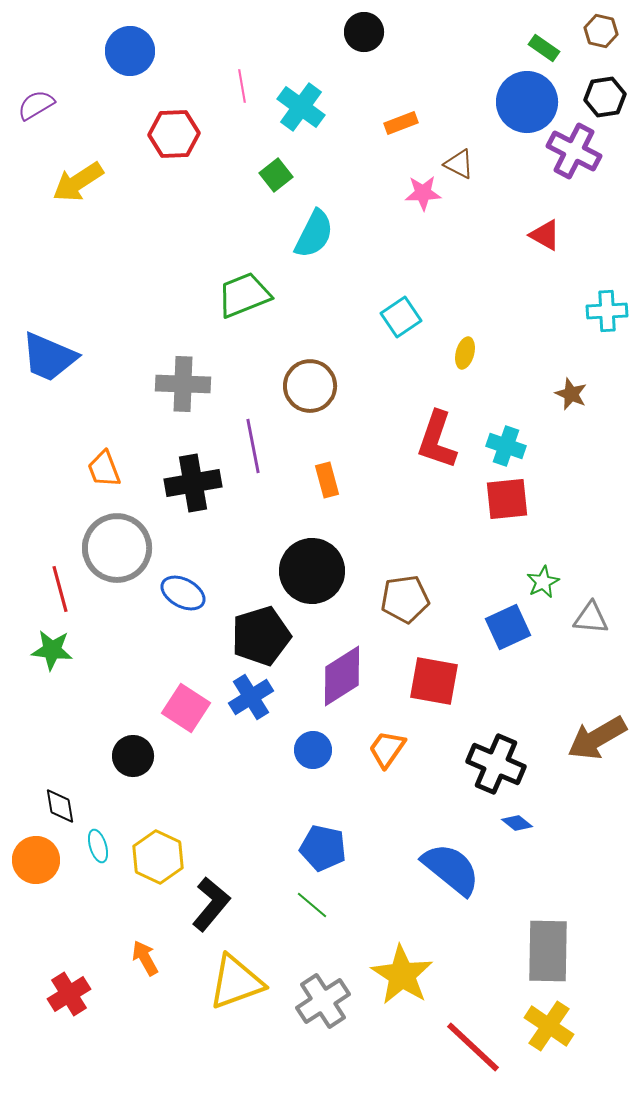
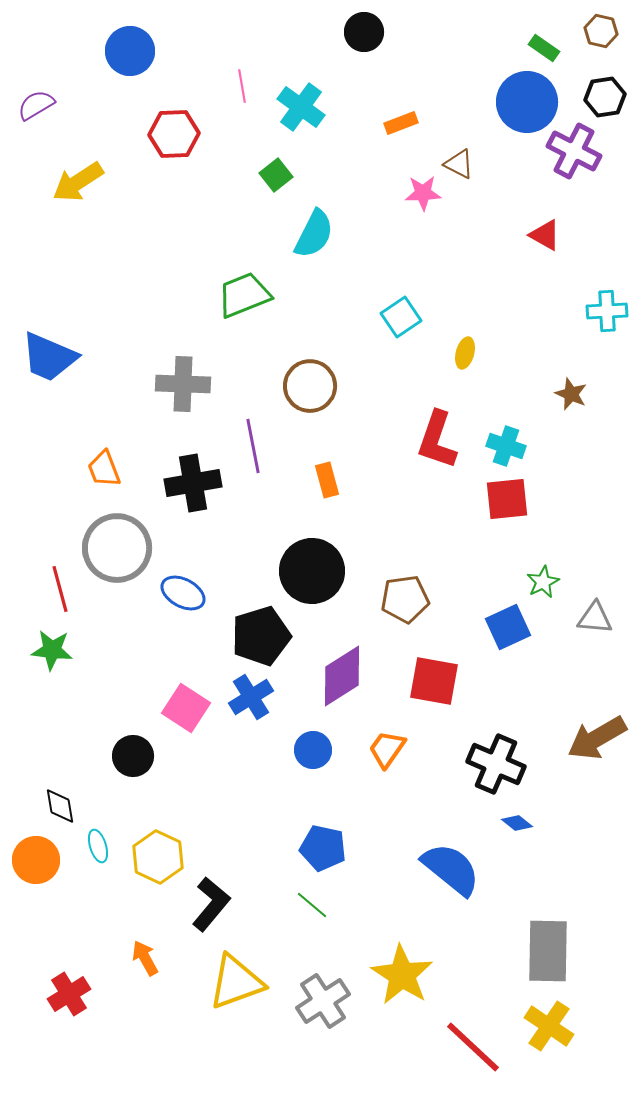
gray triangle at (591, 618): moved 4 px right
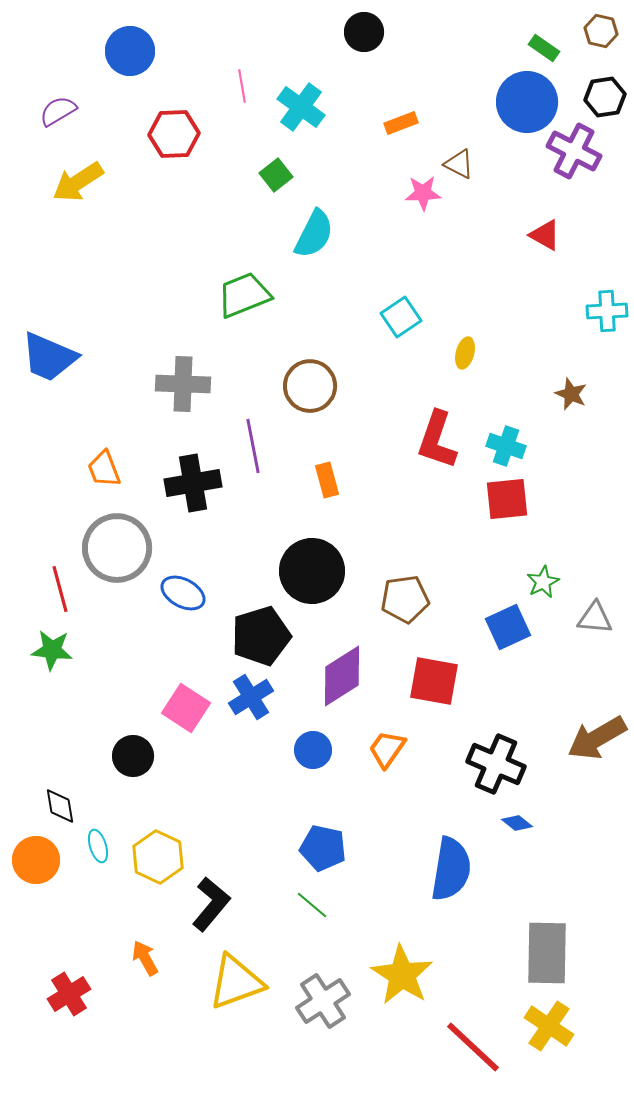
purple semicircle at (36, 105): moved 22 px right, 6 px down
blue semicircle at (451, 869): rotated 60 degrees clockwise
gray rectangle at (548, 951): moved 1 px left, 2 px down
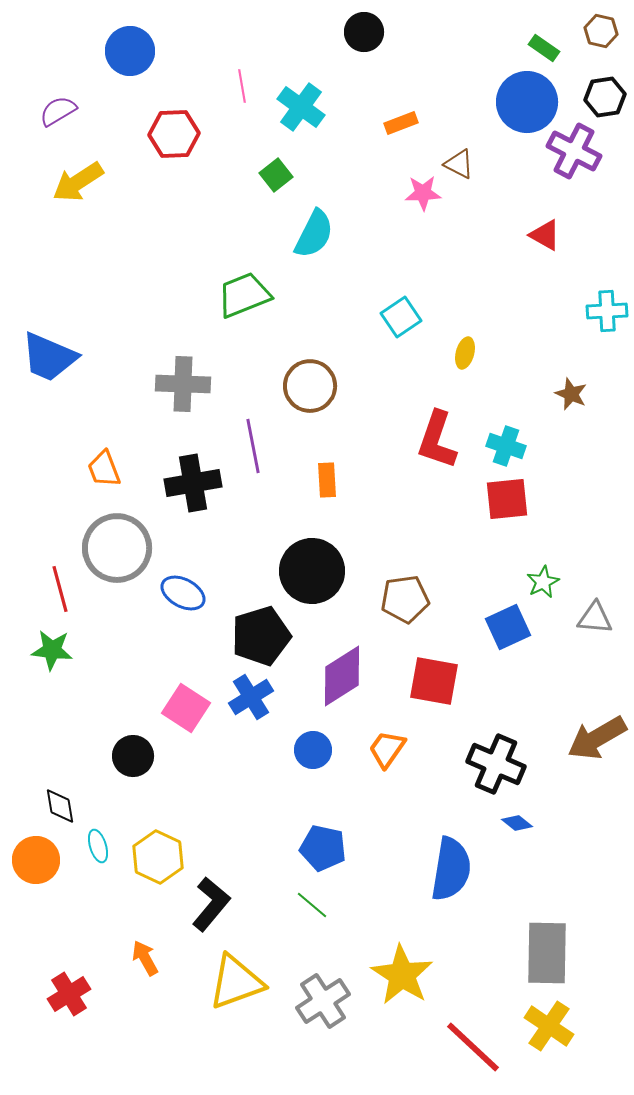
orange rectangle at (327, 480): rotated 12 degrees clockwise
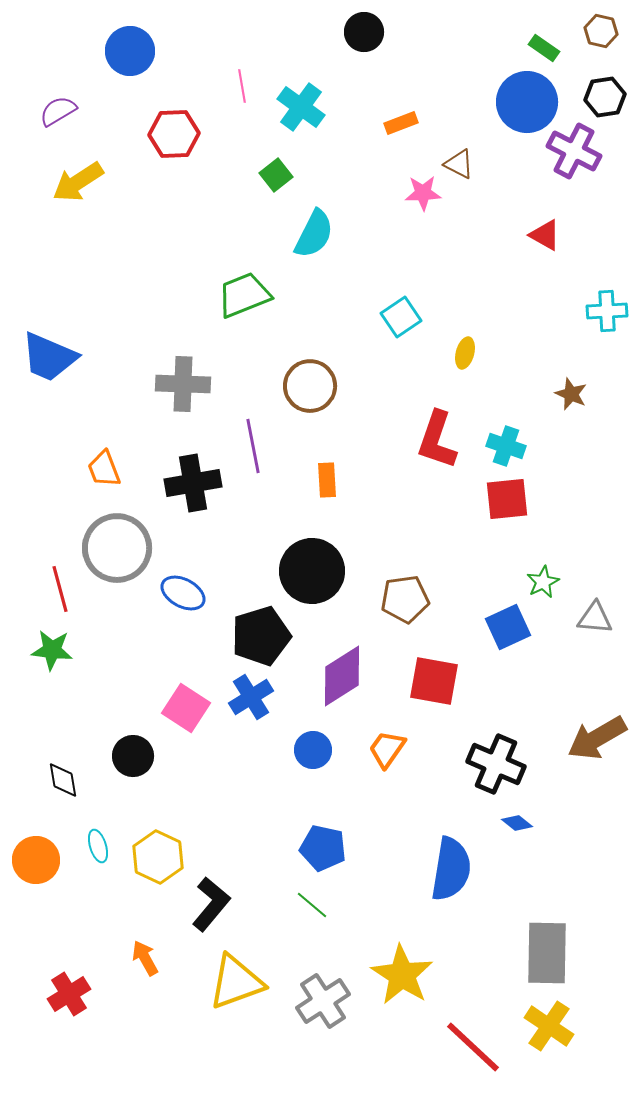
black diamond at (60, 806): moved 3 px right, 26 px up
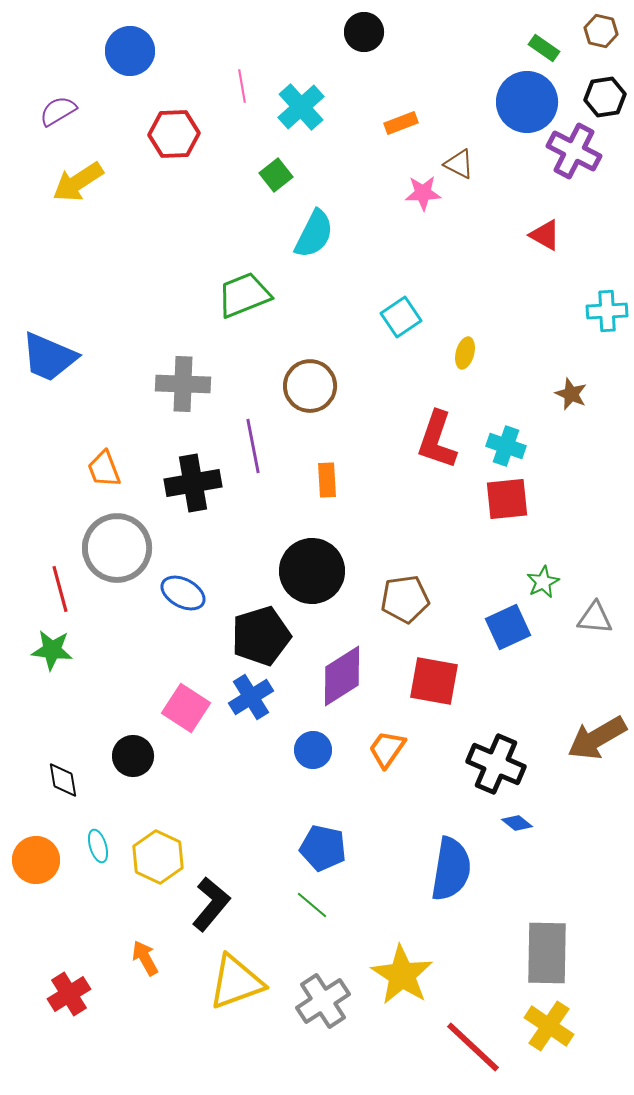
cyan cross at (301, 107): rotated 12 degrees clockwise
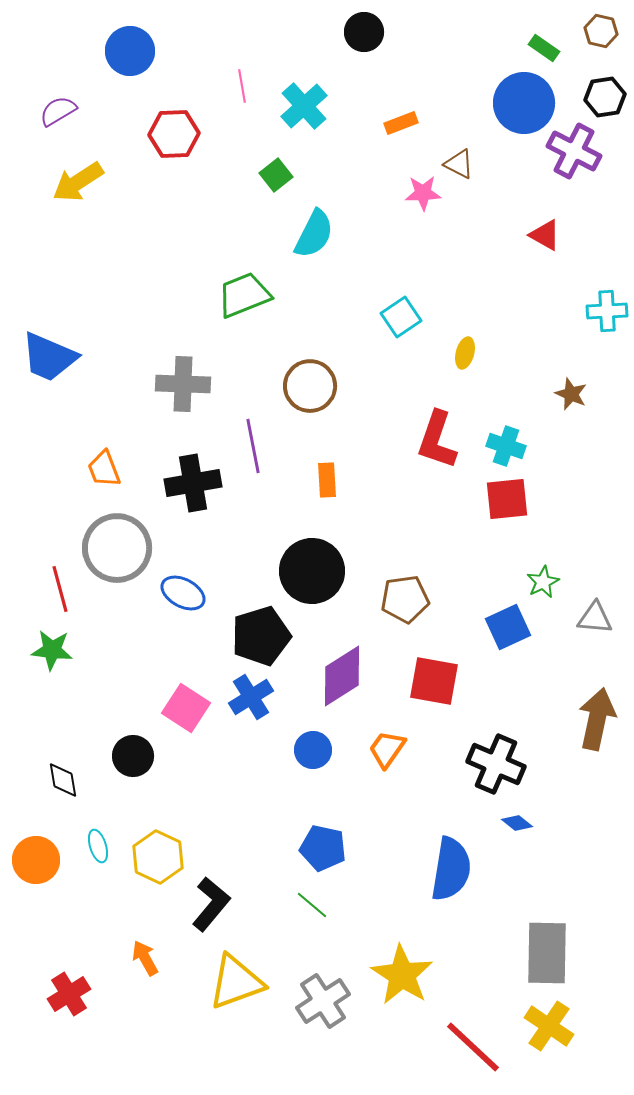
blue circle at (527, 102): moved 3 px left, 1 px down
cyan cross at (301, 107): moved 3 px right, 1 px up
brown arrow at (597, 738): moved 19 px up; rotated 132 degrees clockwise
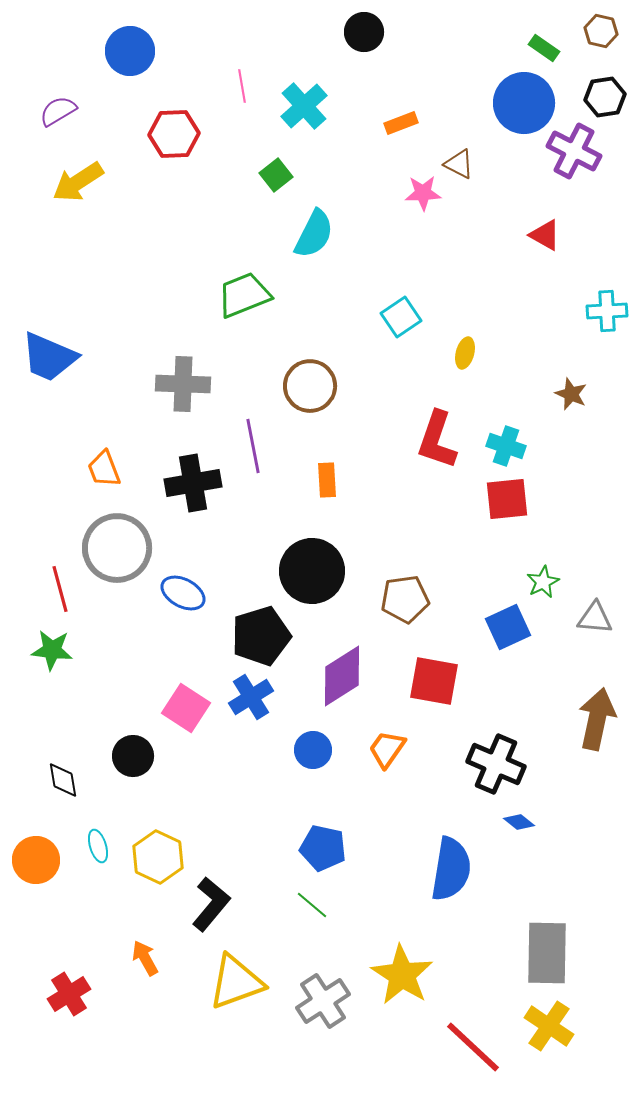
blue diamond at (517, 823): moved 2 px right, 1 px up
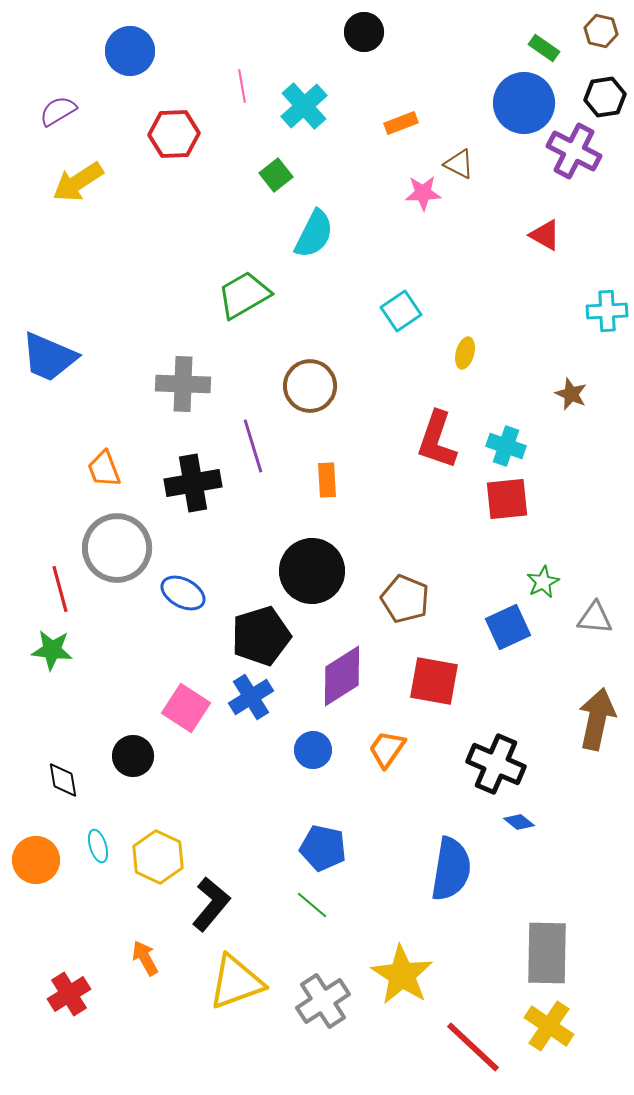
green trapezoid at (244, 295): rotated 8 degrees counterclockwise
cyan square at (401, 317): moved 6 px up
purple line at (253, 446): rotated 6 degrees counterclockwise
brown pentagon at (405, 599): rotated 30 degrees clockwise
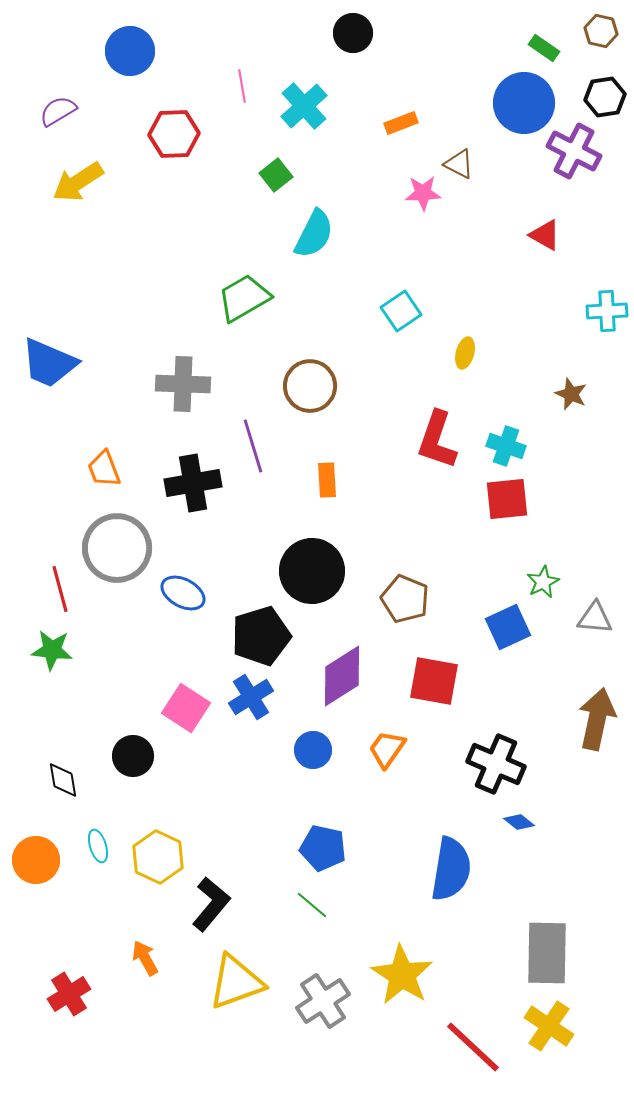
black circle at (364, 32): moved 11 px left, 1 px down
green trapezoid at (244, 295): moved 3 px down
blue trapezoid at (49, 357): moved 6 px down
